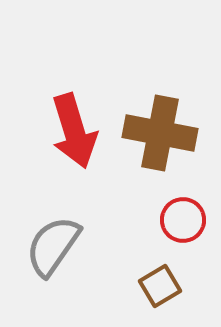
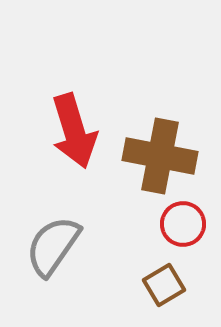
brown cross: moved 23 px down
red circle: moved 4 px down
brown square: moved 4 px right, 1 px up
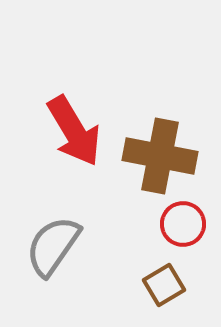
red arrow: rotated 14 degrees counterclockwise
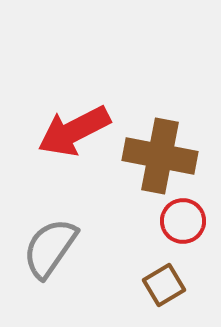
red arrow: rotated 94 degrees clockwise
red circle: moved 3 px up
gray semicircle: moved 3 px left, 2 px down
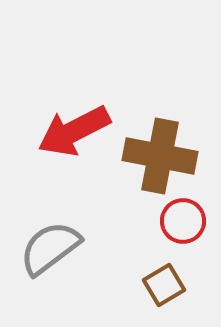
gray semicircle: rotated 18 degrees clockwise
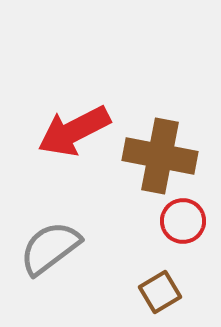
brown square: moved 4 px left, 7 px down
